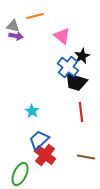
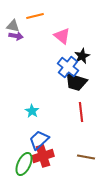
red cross: moved 2 px left, 1 px down; rotated 35 degrees clockwise
green ellipse: moved 4 px right, 10 px up
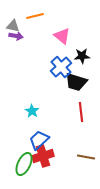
black star: rotated 21 degrees clockwise
blue cross: moved 7 px left; rotated 10 degrees clockwise
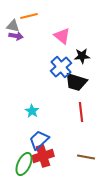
orange line: moved 6 px left
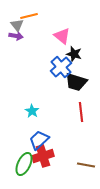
gray triangle: moved 4 px right, 1 px up; rotated 40 degrees clockwise
black star: moved 8 px left, 2 px up; rotated 21 degrees clockwise
brown line: moved 8 px down
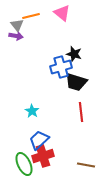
orange line: moved 2 px right
pink triangle: moved 23 px up
blue cross: rotated 25 degrees clockwise
green ellipse: rotated 50 degrees counterclockwise
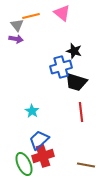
purple arrow: moved 3 px down
black star: moved 3 px up
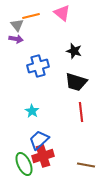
blue cross: moved 23 px left, 1 px up
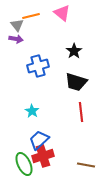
black star: rotated 21 degrees clockwise
